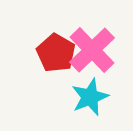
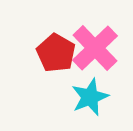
pink cross: moved 3 px right, 2 px up
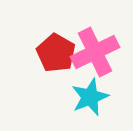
pink cross: moved 4 px down; rotated 18 degrees clockwise
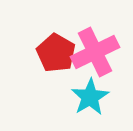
cyan star: rotated 9 degrees counterclockwise
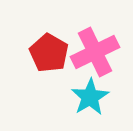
red pentagon: moved 7 px left
